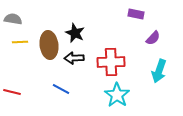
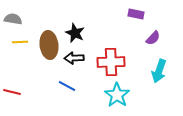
blue line: moved 6 px right, 3 px up
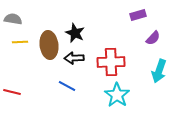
purple rectangle: moved 2 px right, 1 px down; rotated 28 degrees counterclockwise
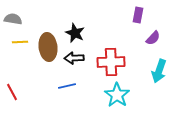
purple rectangle: rotated 63 degrees counterclockwise
brown ellipse: moved 1 px left, 2 px down
blue line: rotated 42 degrees counterclockwise
red line: rotated 48 degrees clockwise
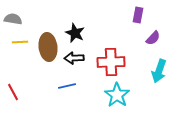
red line: moved 1 px right
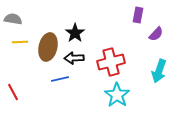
black star: rotated 12 degrees clockwise
purple semicircle: moved 3 px right, 4 px up
brown ellipse: rotated 20 degrees clockwise
red cross: rotated 12 degrees counterclockwise
blue line: moved 7 px left, 7 px up
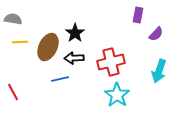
brown ellipse: rotated 12 degrees clockwise
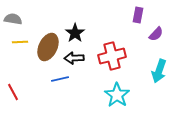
red cross: moved 1 px right, 6 px up
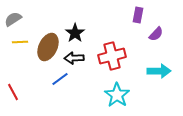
gray semicircle: rotated 42 degrees counterclockwise
cyan arrow: rotated 110 degrees counterclockwise
blue line: rotated 24 degrees counterclockwise
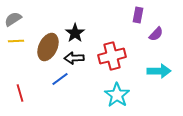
yellow line: moved 4 px left, 1 px up
red line: moved 7 px right, 1 px down; rotated 12 degrees clockwise
